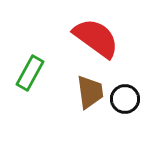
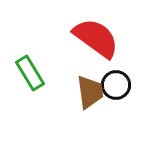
green rectangle: rotated 60 degrees counterclockwise
black circle: moved 9 px left, 14 px up
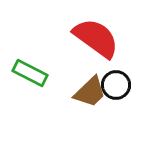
green rectangle: rotated 32 degrees counterclockwise
brown trapezoid: rotated 54 degrees clockwise
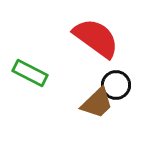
brown trapezoid: moved 7 px right, 11 px down
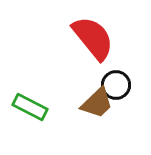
red semicircle: moved 3 px left; rotated 15 degrees clockwise
green rectangle: moved 34 px down
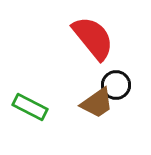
brown trapezoid: rotated 9 degrees clockwise
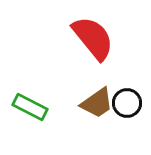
black circle: moved 11 px right, 18 px down
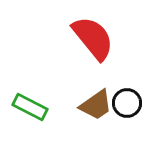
brown trapezoid: moved 1 px left, 2 px down
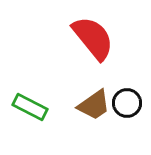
brown trapezoid: moved 2 px left
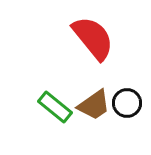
green rectangle: moved 25 px right; rotated 12 degrees clockwise
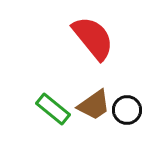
black circle: moved 7 px down
green rectangle: moved 2 px left, 2 px down
